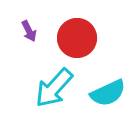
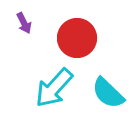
purple arrow: moved 5 px left, 8 px up
cyan semicircle: rotated 69 degrees clockwise
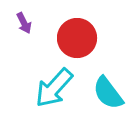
cyan semicircle: rotated 9 degrees clockwise
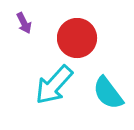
cyan arrow: moved 3 px up
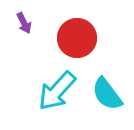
cyan arrow: moved 3 px right, 6 px down
cyan semicircle: moved 1 px left, 1 px down
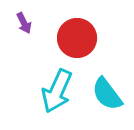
cyan arrow: rotated 18 degrees counterclockwise
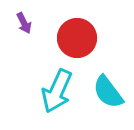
cyan semicircle: moved 1 px right, 2 px up
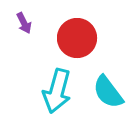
cyan arrow: rotated 9 degrees counterclockwise
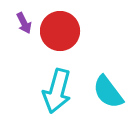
red circle: moved 17 px left, 7 px up
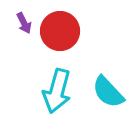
cyan semicircle: rotated 6 degrees counterclockwise
